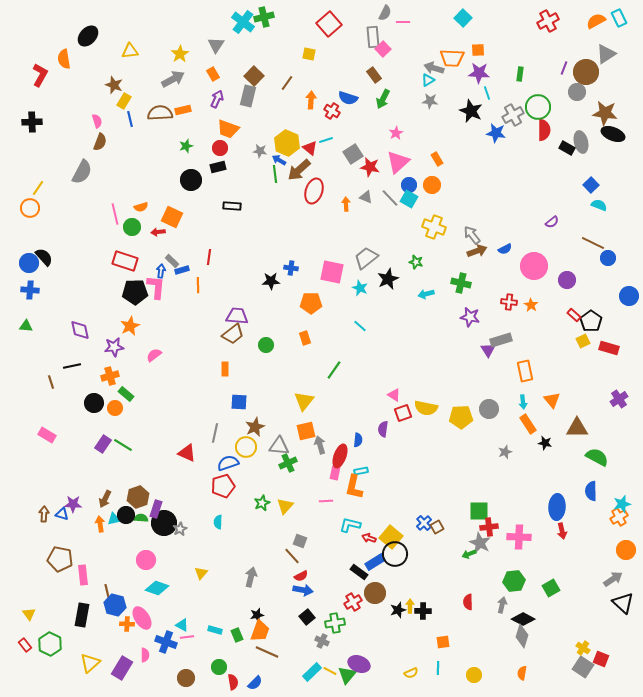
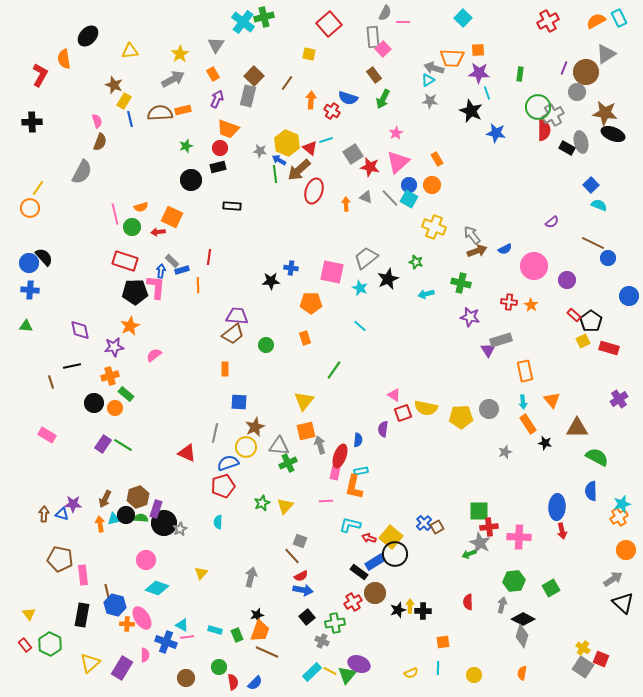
gray cross at (513, 115): moved 40 px right
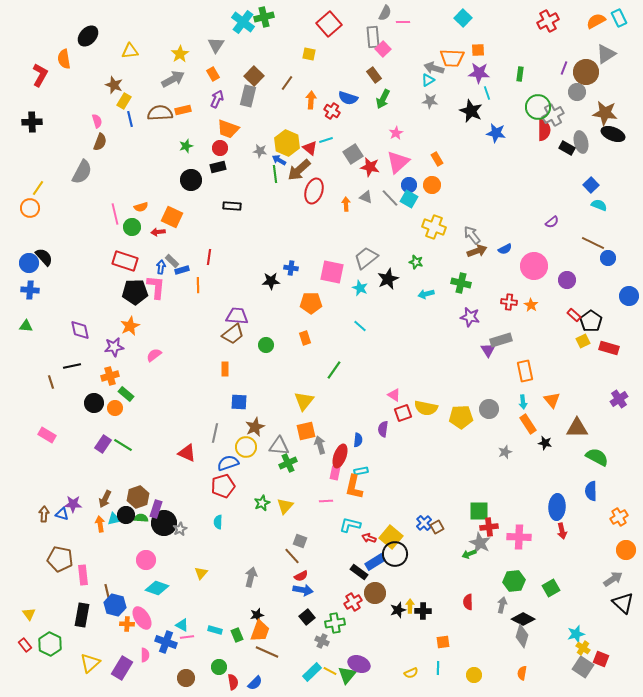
blue arrow at (161, 271): moved 4 px up
cyan star at (622, 504): moved 46 px left, 130 px down
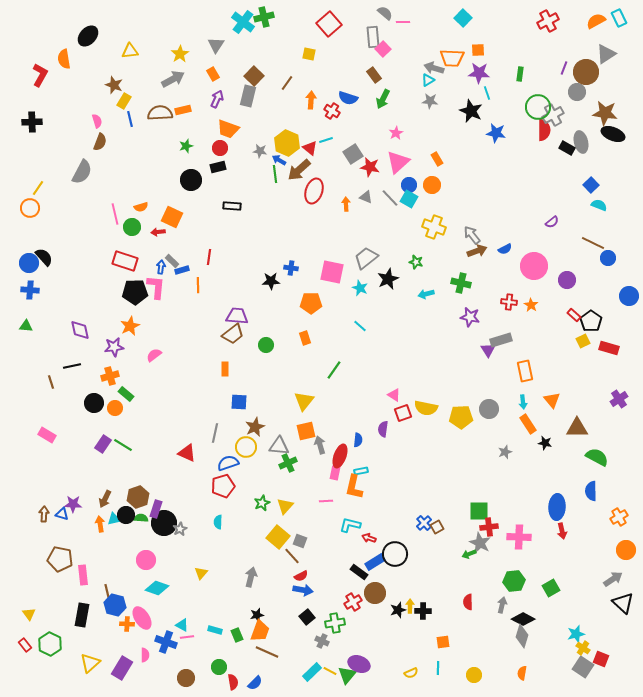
gray semicircle at (385, 13): rotated 77 degrees counterclockwise
yellow square at (391, 537): moved 113 px left
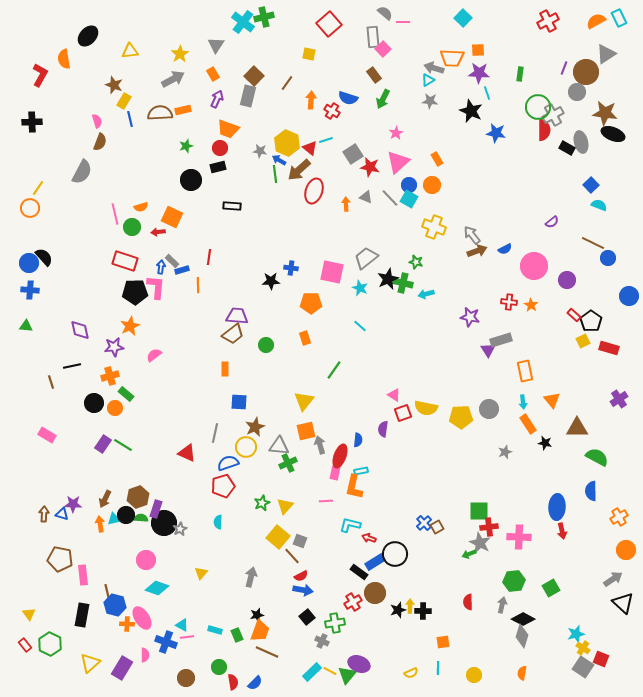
green cross at (461, 283): moved 58 px left
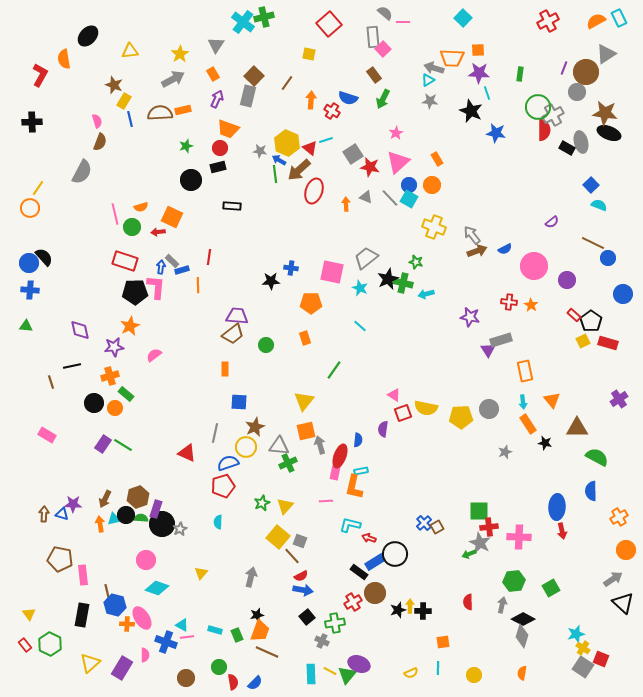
black ellipse at (613, 134): moved 4 px left, 1 px up
blue circle at (629, 296): moved 6 px left, 2 px up
red rectangle at (609, 348): moved 1 px left, 5 px up
black circle at (164, 523): moved 2 px left, 1 px down
cyan rectangle at (312, 672): moved 1 px left, 2 px down; rotated 48 degrees counterclockwise
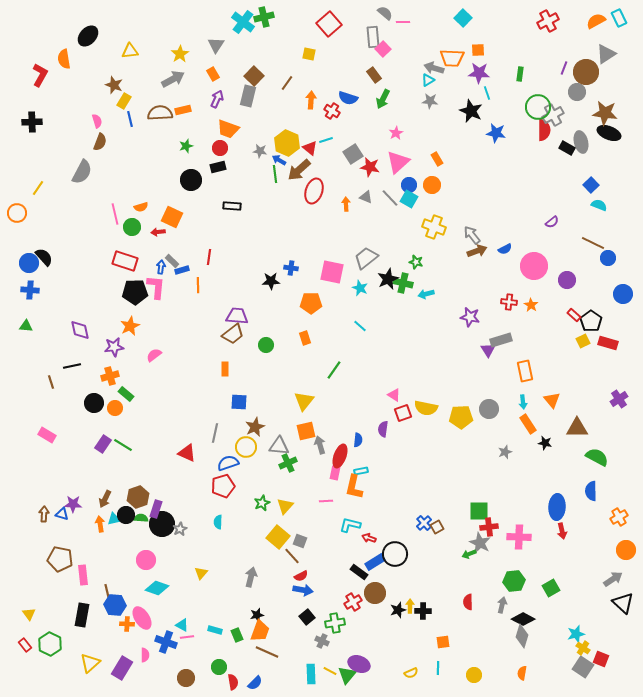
orange circle at (30, 208): moved 13 px left, 5 px down
blue hexagon at (115, 605): rotated 10 degrees counterclockwise
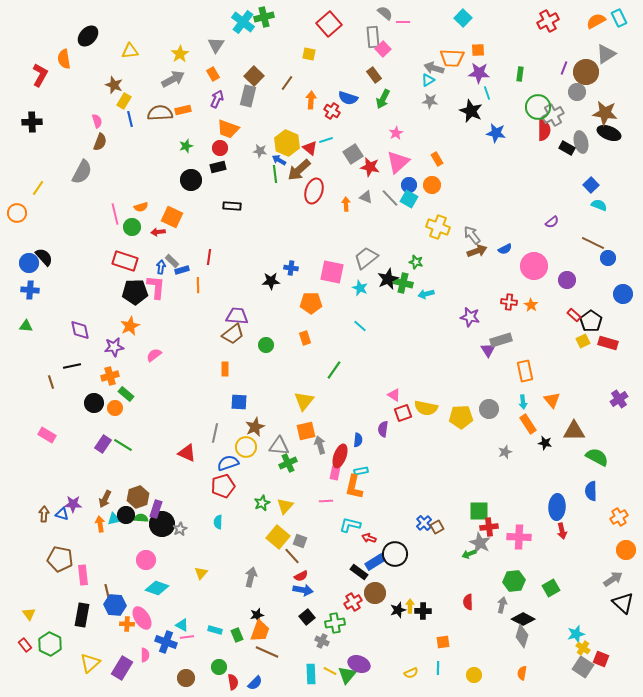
yellow cross at (434, 227): moved 4 px right
brown triangle at (577, 428): moved 3 px left, 3 px down
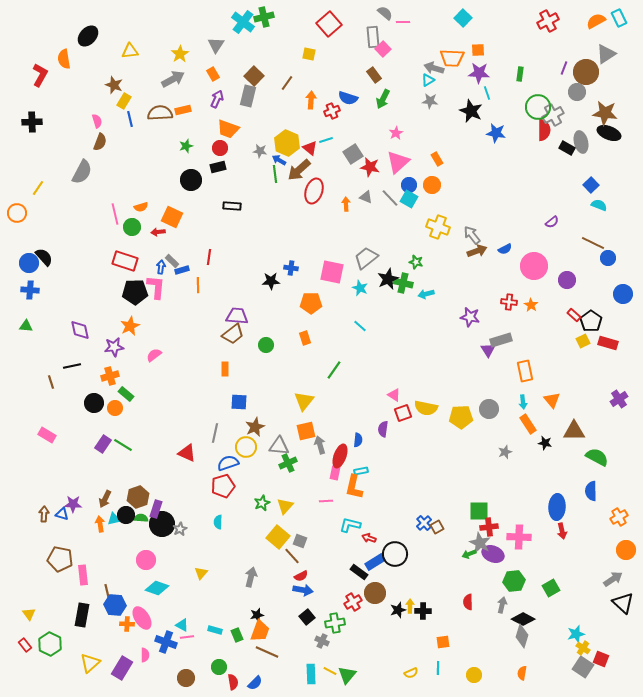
red cross at (332, 111): rotated 35 degrees clockwise
purple ellipse at (359, 664): moved 134 px right, 110 px up
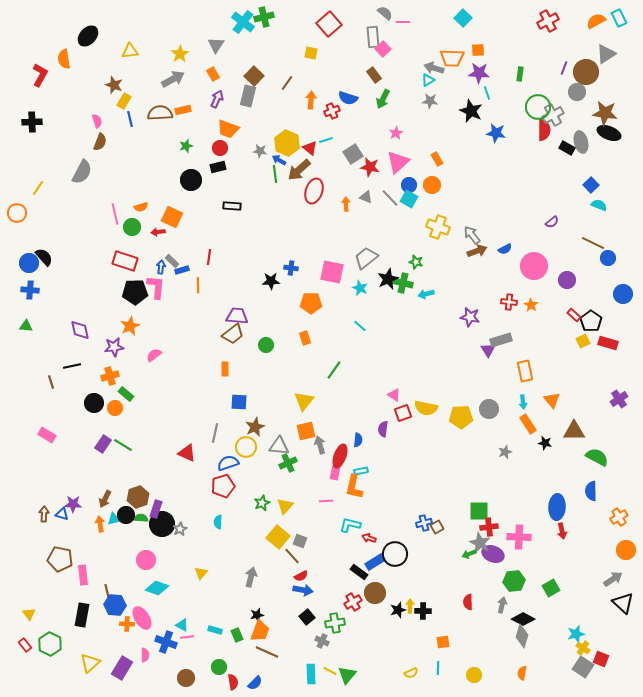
yellow square at (309, 54): moved 2 px right, 1 px up
blue cross at (424, 523): rotated 28 degrees clockwise
